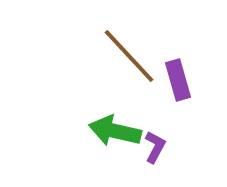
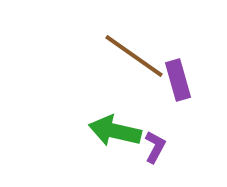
brown line: moved 5 px right; rotated 12 degrees counterclockwise
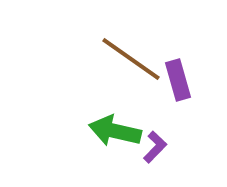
brown line: moved 3 px left, 3 px down
purple L-shape: rotated 16 degrees clockwise
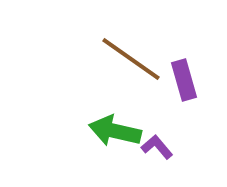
purple rectangle: moved 6 px right
purple L-shape: moved 2 px right; rotated 84 degrees counterclockwise
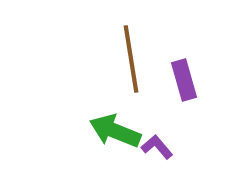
brown line: rotated 46 degrees clockwise
green arrow: rotated 9 degrees clockwise
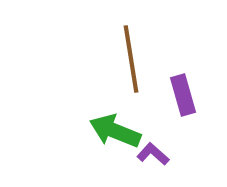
purple rectangle: moved 1 px left, 15 px down
purple L-shape: moved 4 px left, 7 px down; rotated 8 degrees counterclockwise
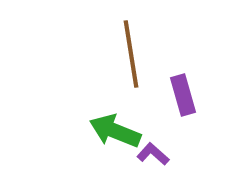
brown line: moved 5 px up
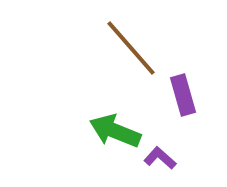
brown line: moved 6 px up; rotated 32 degrees counterclockwise
purple L-shape: moved 7 px right, 4 px down
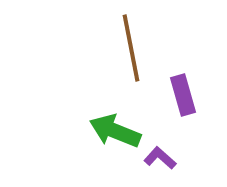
brown line: rotated 30 degrees clockwise
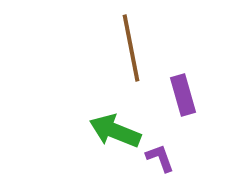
purple L-shape: rotated 28 degrees clockwise
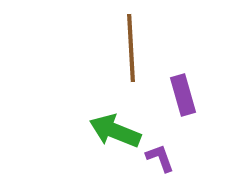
brown line: rotated 8 degrees clockwise
